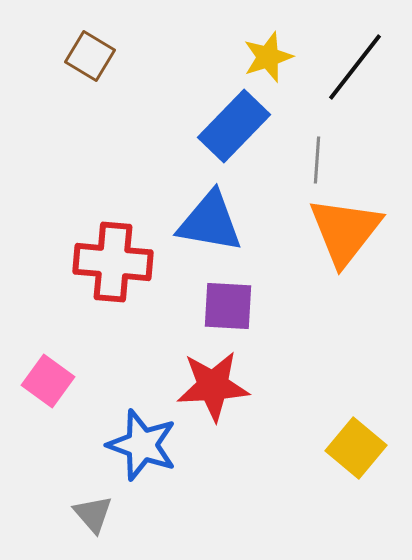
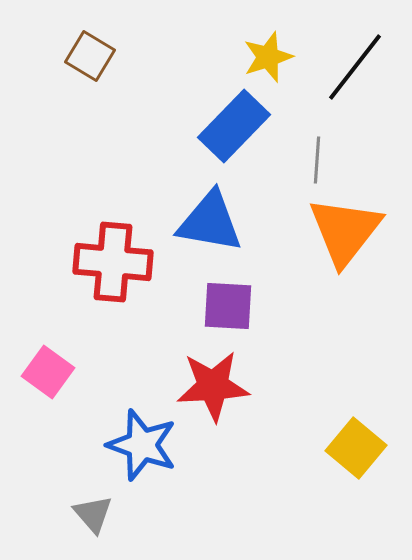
pink square: moved 9 px up
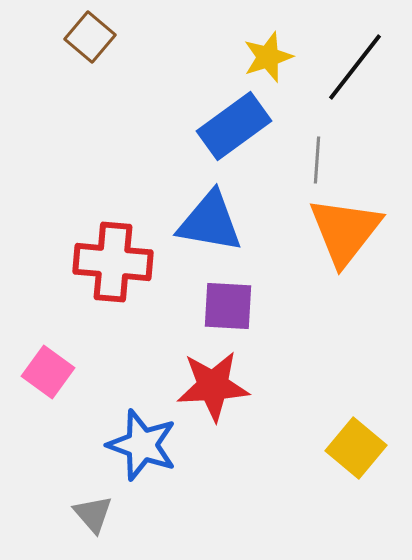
brown square: moved 19 px up; rotated 9 degrees clockwise
blue rectangle: rotated 10 degrees clockwise
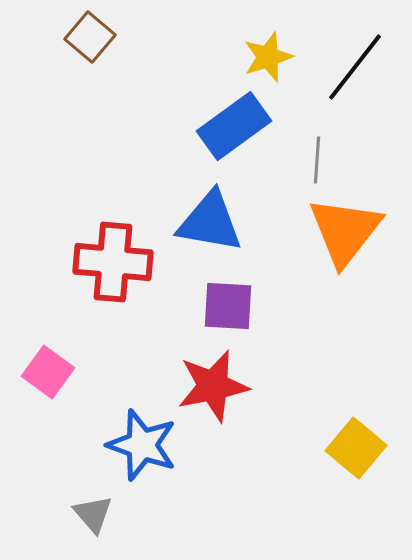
red star: rotated 8 degrees counterclockwise
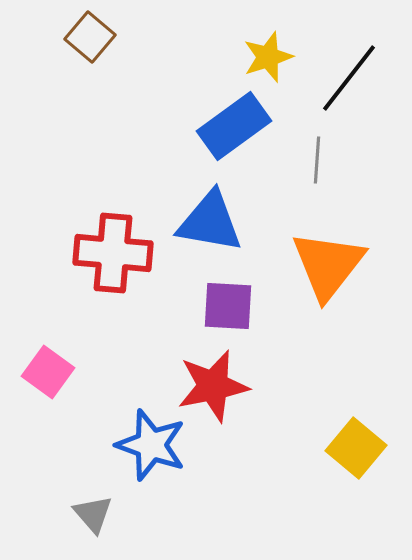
black line: moved 6 px left, 11 px down
orange triangle: moved 17 px left, 34 px down
red cross: moved 9 px up
blue star: moved 9 px right
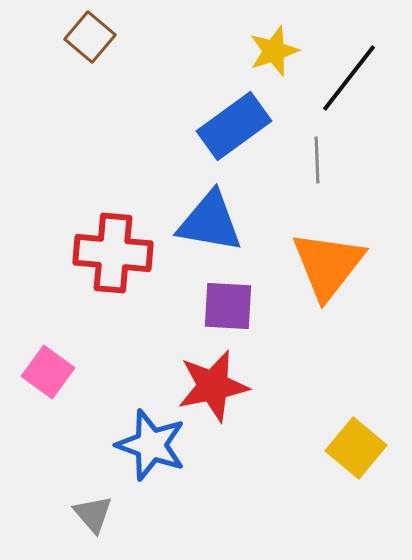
yellow star: moved 6 px right, 6 px up
gray line: rotated 6 degrees counterclockwise
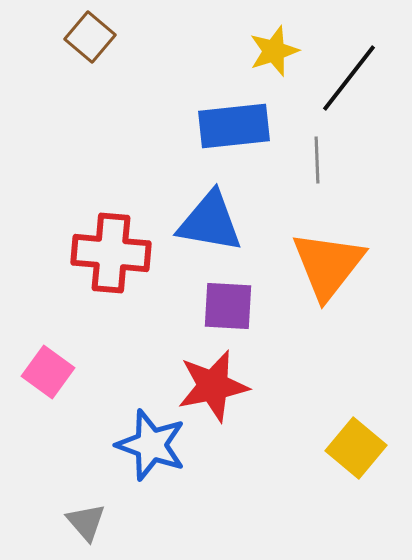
blue rectangle: rotated 30 degrees clockwise
red cross: moved 2 px left
gray triangle: moved 7 px left, 8 px down
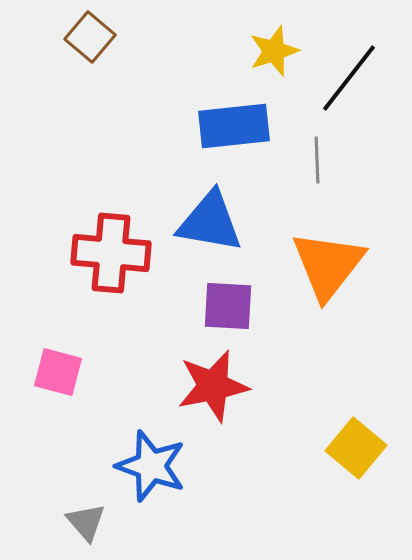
pink square: moved 10 px right; rotated 21 degrees counterclockwise
blue star: moved 21 px down
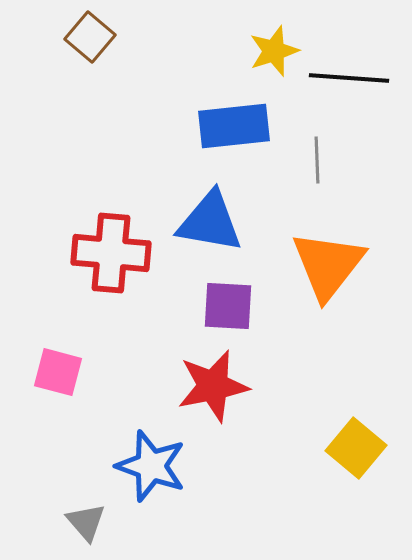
black line: rotated 56 degrees clockwise
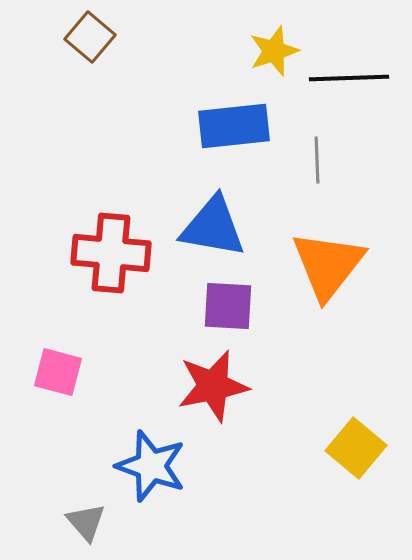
black line: rotated 6 degrees counterclockwise
blue triangle: moved 3 px right, 5 px down
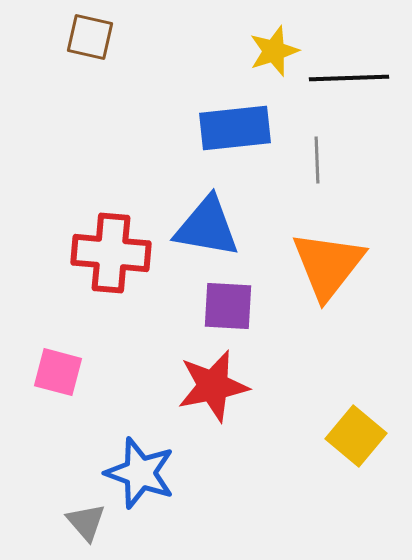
brown square: rotated 27 degrees counterclockwise
blue rectangle: moved 1 px right, 2 px down
blue triangle: moved 6 px left
yellow square: moved 12 px up
blue star: moved 11 px left, 7 px down
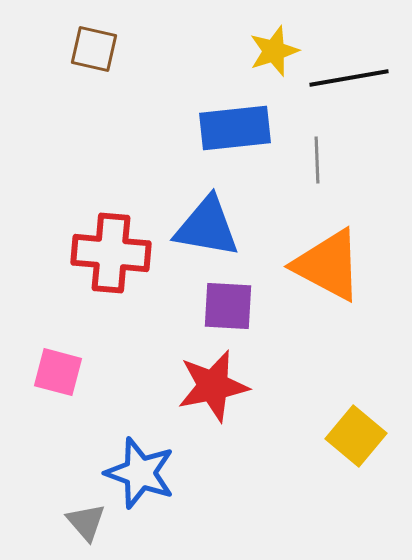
brown square: moved 4 px right, 12 px down
black line: rotated 8 degrees counterclockwise
orange triangle: rotated 40 degrees counterclockwise
